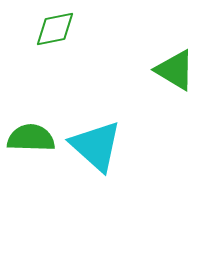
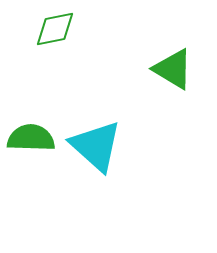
green triangle: moved 2 px left, 1 px up
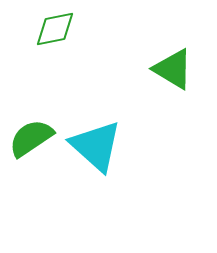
green semicircle: rotated 36 degrees counterclockwise
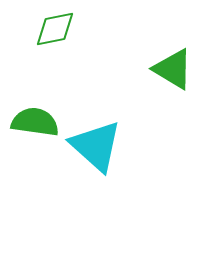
green semicircle: moved 4 px right, 16 px up; rotated 42 degrees clockwise
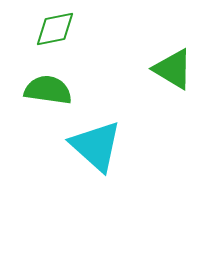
green semicircle: moved 13 px right, 32 px up
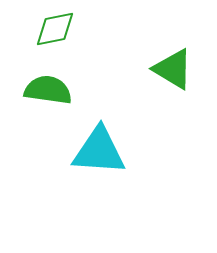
cyan triangle: moved 3 px right, 5 px down; rotated 38 degrees counterclockwise
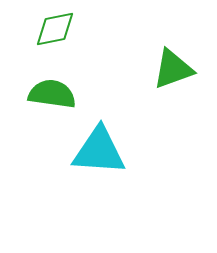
green triangle: rotated 51 degrees counterclockwise
green semicircle: moved 4 px right, 4 px down
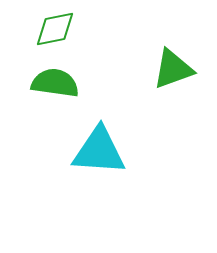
green semicircle: moved 3 px right, 11 px up
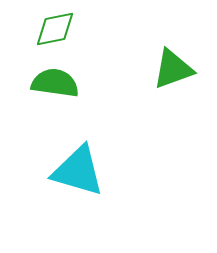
cyan triangle: moved 21 px left, 20 px down; rotated 12 degrees clockwise
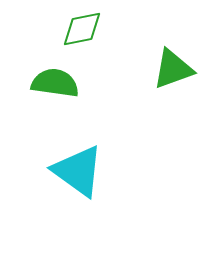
green diamond: moved 27 px right
cyan triangle: rotated 20 degrees clockwise
